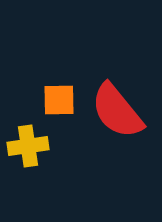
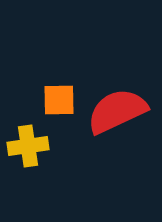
red semicircle: rotated 104 degrees clockwise
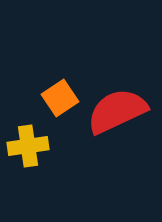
orange square: moved 1 px right, 2 px up; rotated 33 degrees counterclockwise
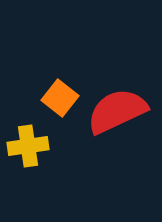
orange square: rotated 18 degrees counterclockwise
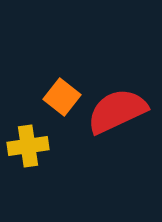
orange square: moved 2 px right, 1 px up
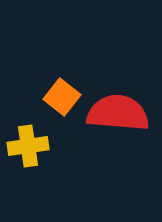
red semicircle: moved 1 px right, 2 px down; rotated 30 degrees clockwise
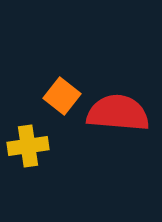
orange square: moved 1 px up
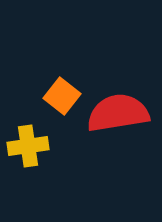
red semicircle: rotated 14 degrees counterclockwise
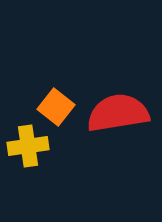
orange square: moved 6 px left, 11 px down
